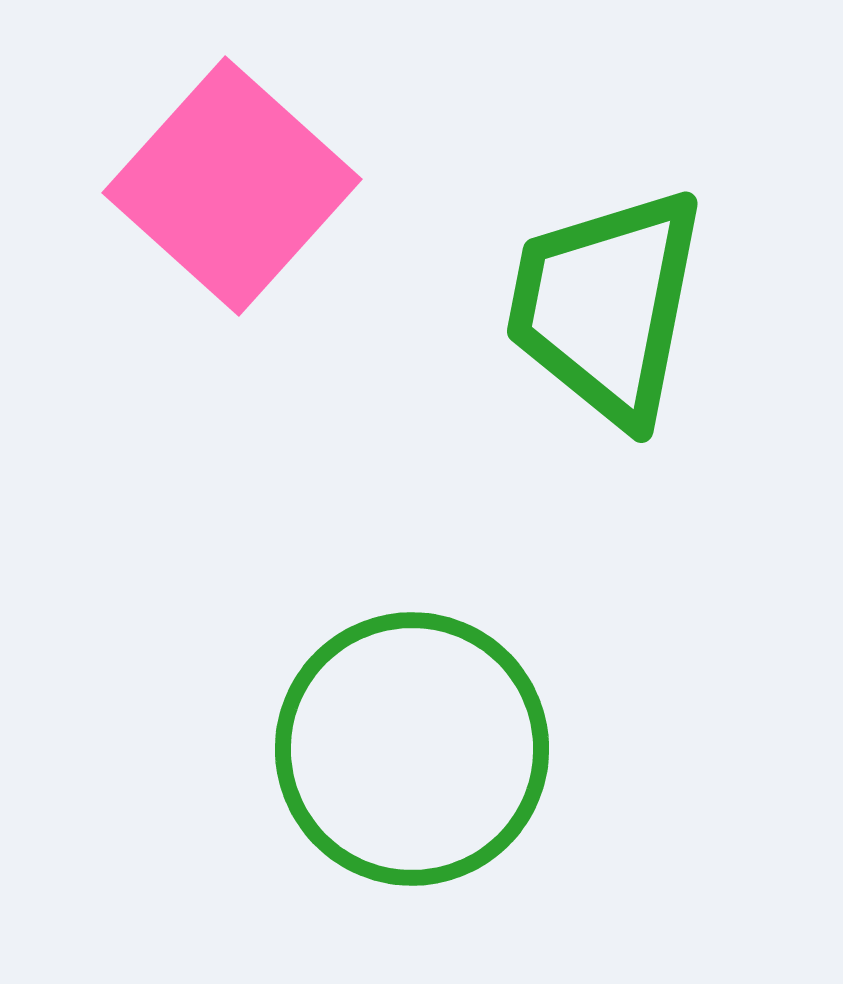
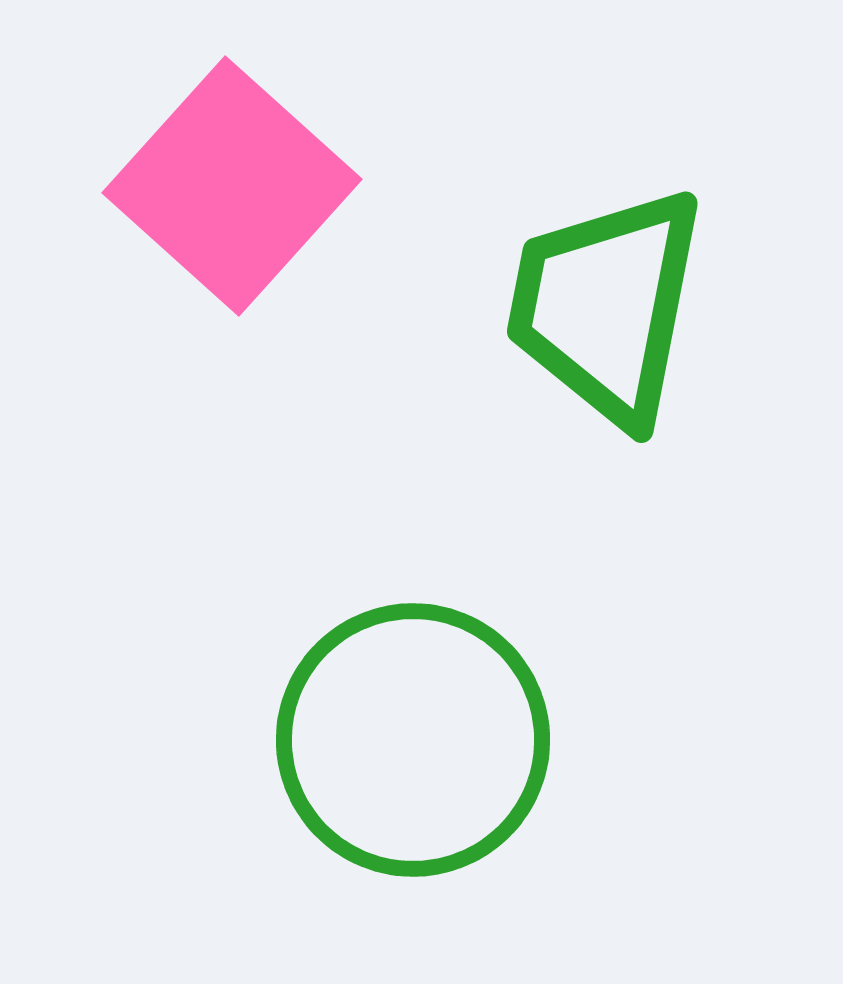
green circle: moved 1 px right, 9 px up
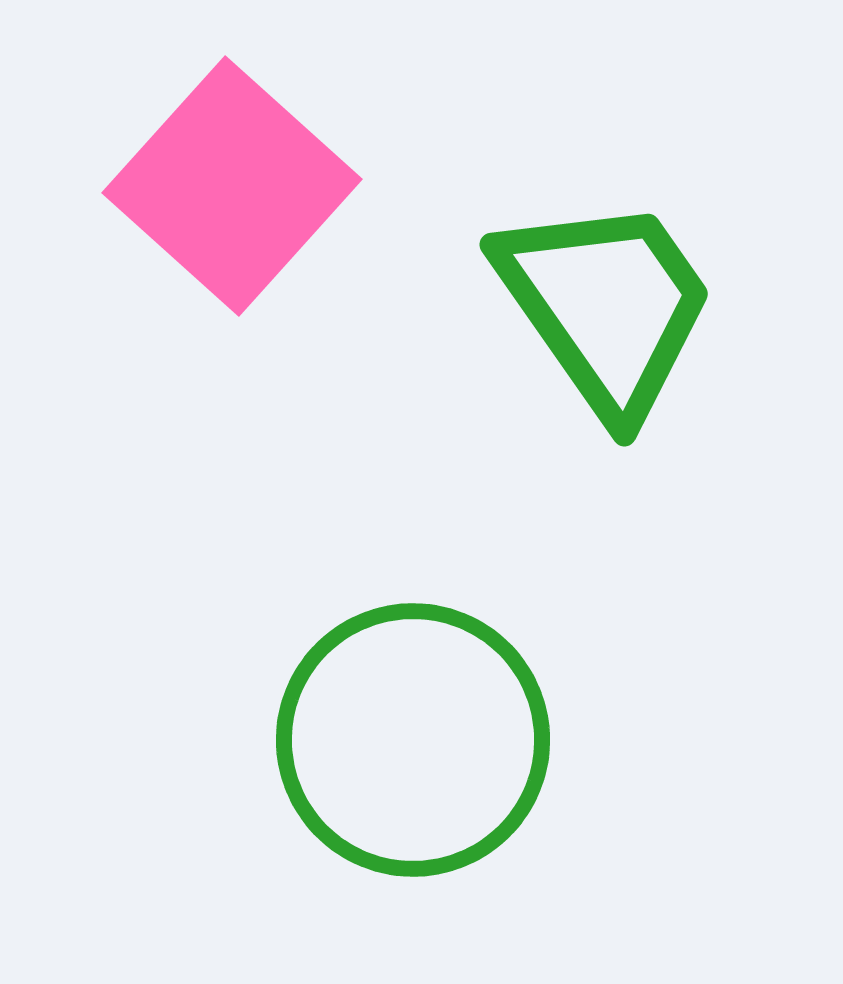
green trapezoid: rotated 134 degrees clockwise
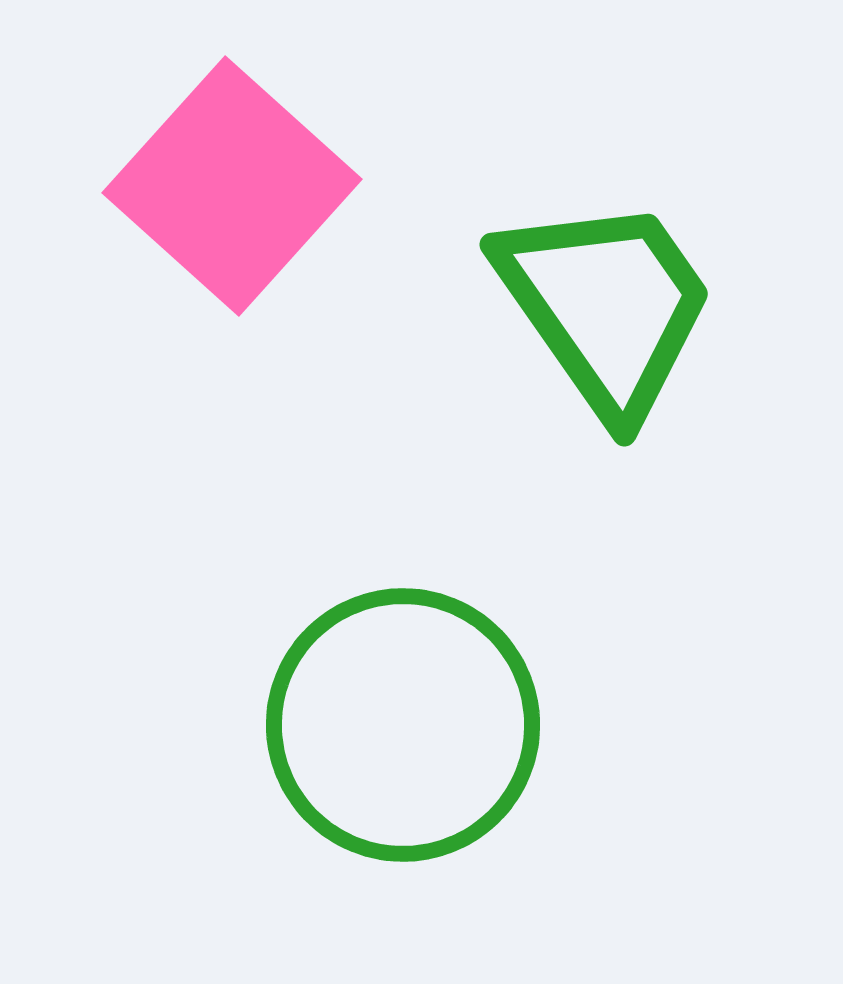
green circle: moved 10 px left, 15 px up
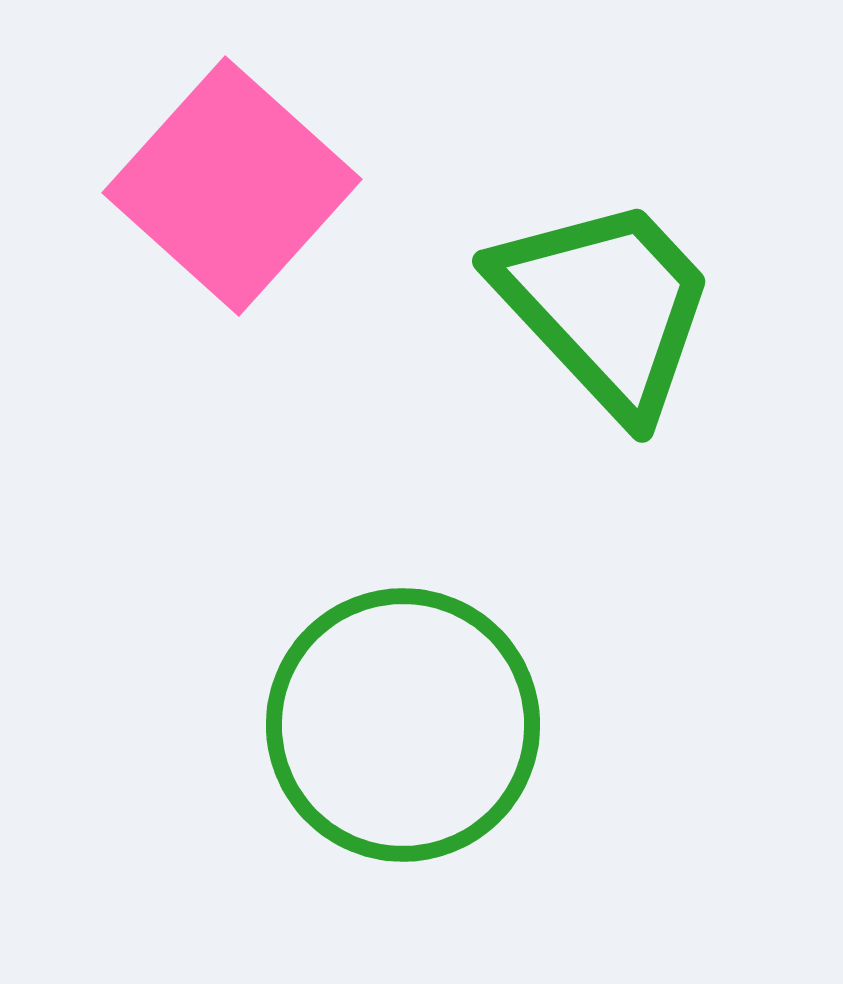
green trapezoid: rotated 8 degrees counterclockwise
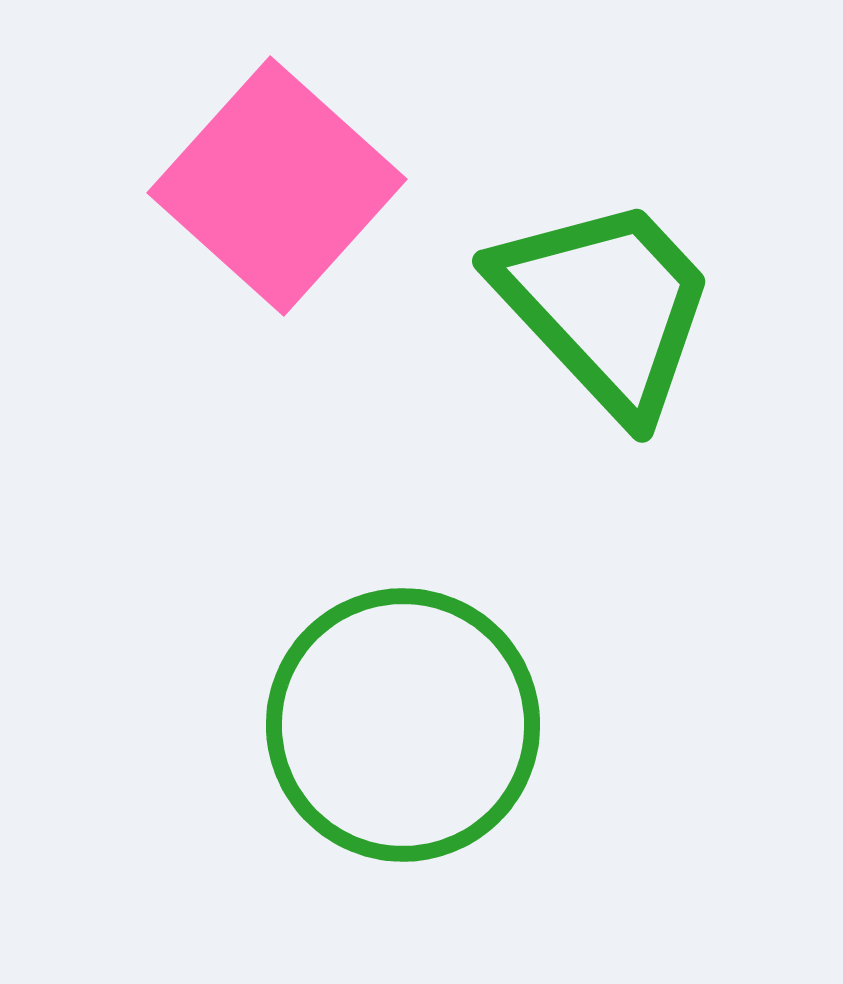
pink square: moved 45 px right
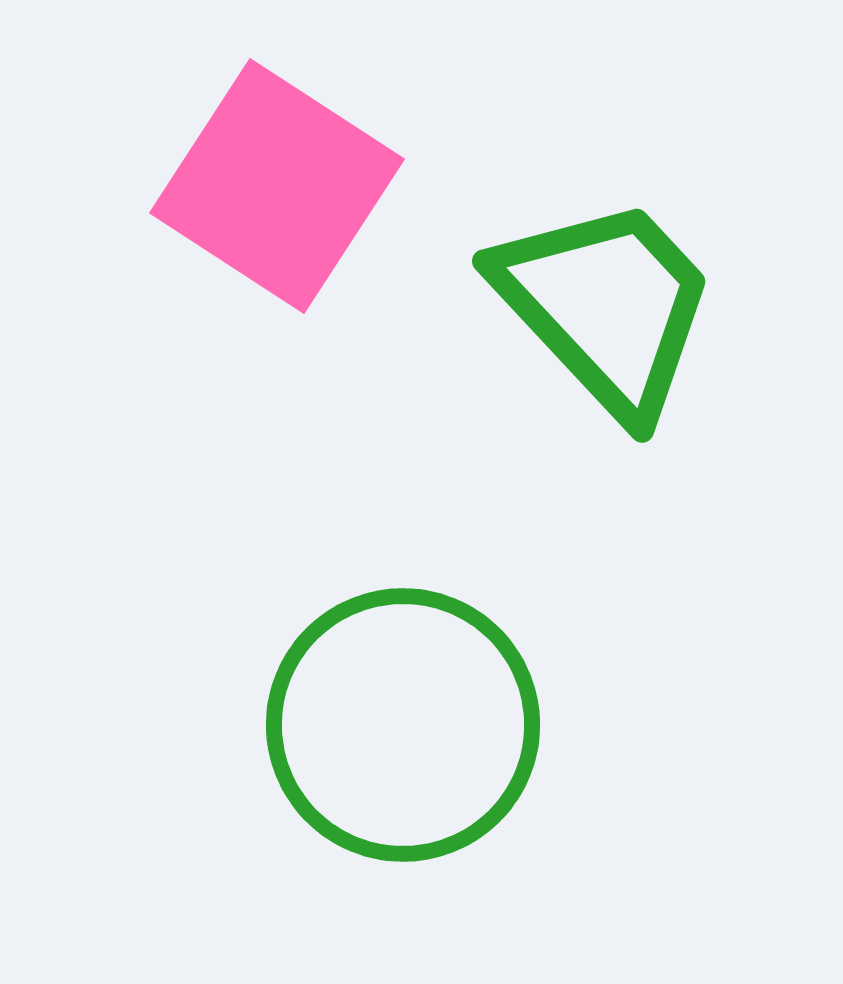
pink square: rotated 9 degrees counterclockwise
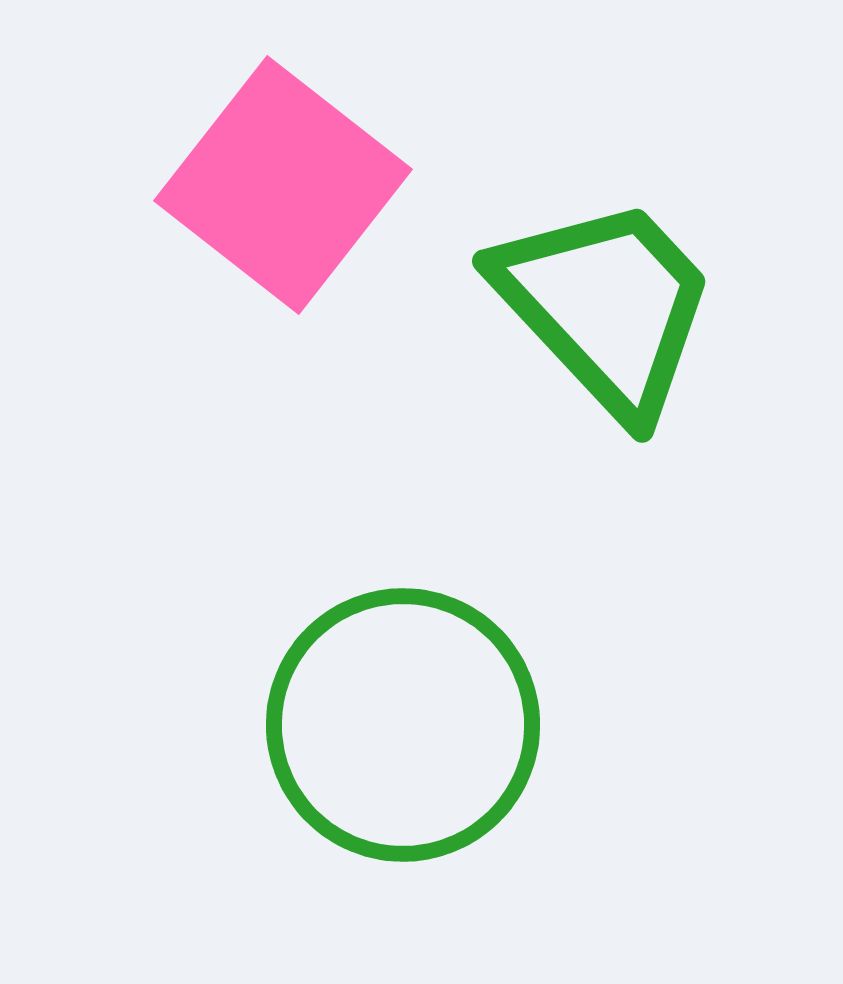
pink square: moved 6 px right, 1 px up; rotated 5 degrees clockwise
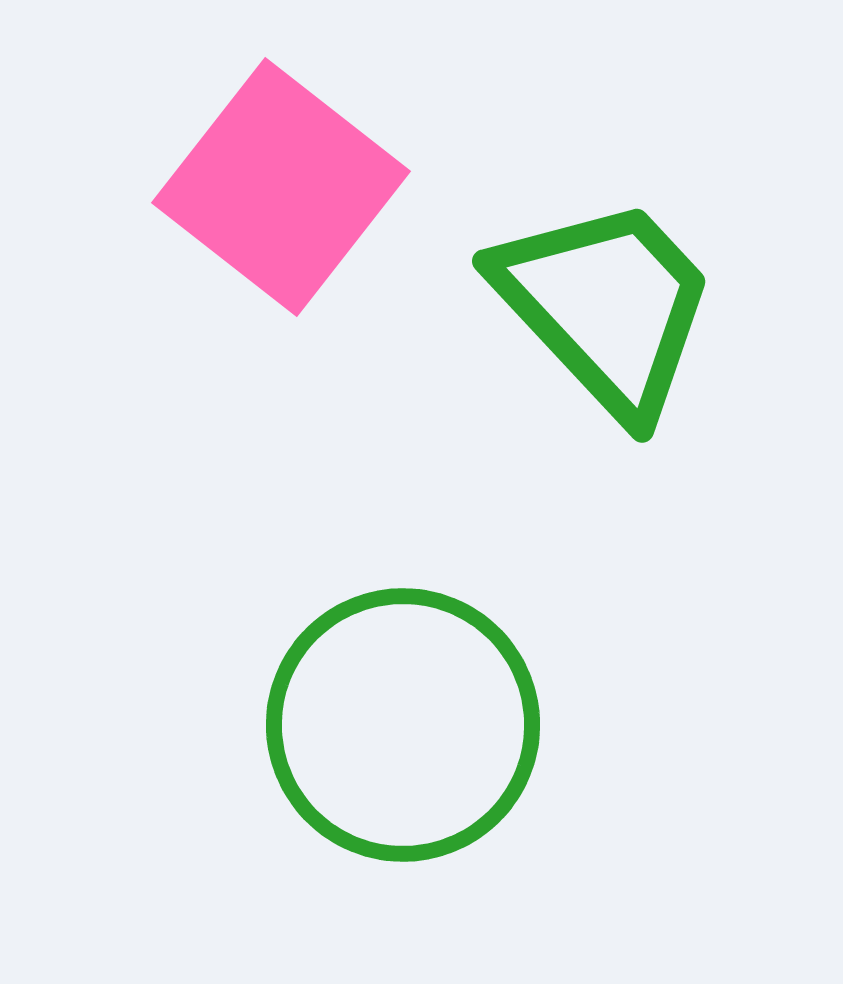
pink square: moved 2 px left, 2 px down
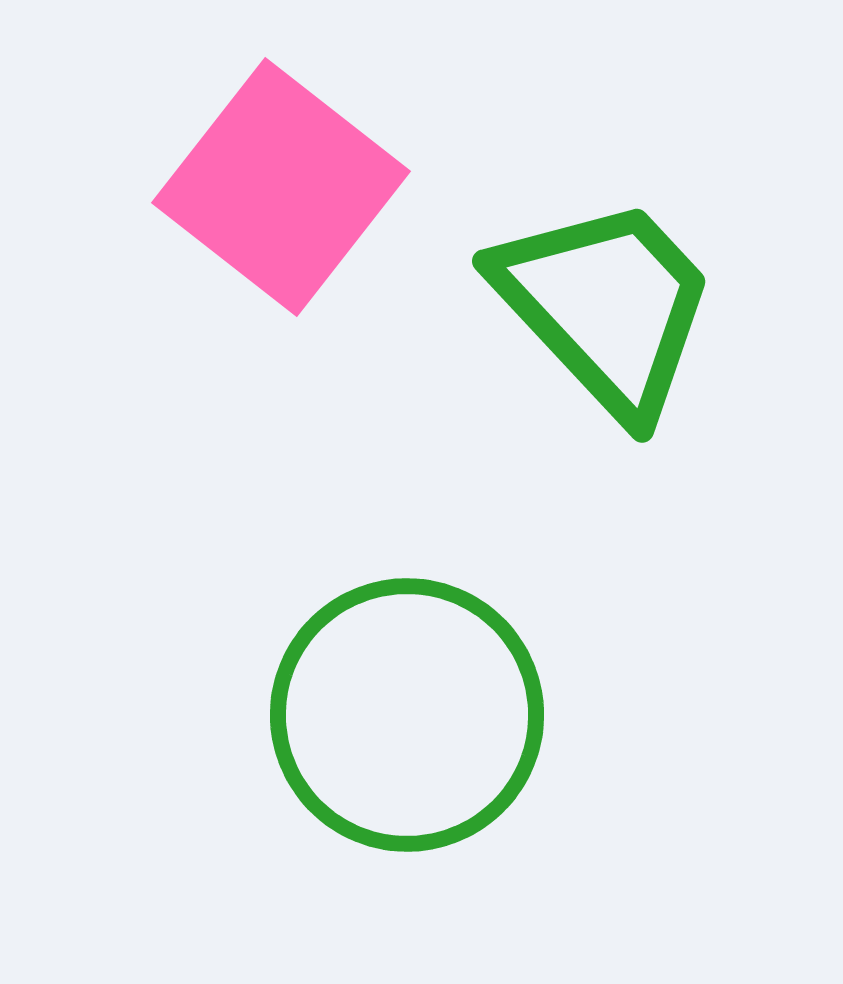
green circle: moved 4 px right, 10 px up
